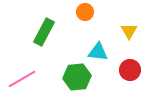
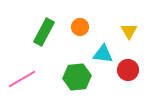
orange circle: moved 5 px left, 15 px down
cyan triangle: moved 5 px right, 2 px down
red circle: moved 2 px left
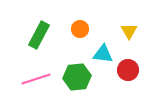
orange circle: moved 2 px down
green rectangle: moved 5 px left, 3 px down
pink line: moved 14 px right; rotated 12 degrees clockwise
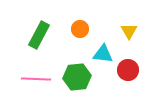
pink line: rotated 20 degrees clockwise
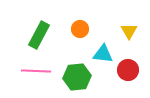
pink line: moved 8 px up
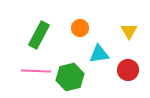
orange circle: moved 1 px up
cyan triangle: moved 4 px left; rotated 15 degrees counterclockwise
green hexagon: moved 7 px left; rotated 8 degrees counterclockwise
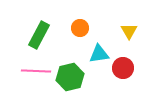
red circle: moved 5 px left, 2 px up
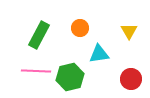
red circle: moved 8 px right, 11 px down
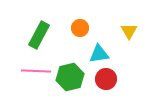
red circle: moved 25 px left
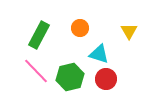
cyan triangle: rotated 25 degrees clockwise
pink line: rotated 44 degrees clockwise
